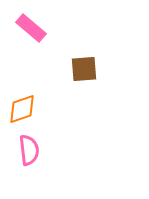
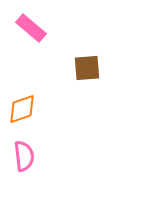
brown square: moved 3 px right, 1 px up
pink semicircle: moved 5 px left, 6 px down
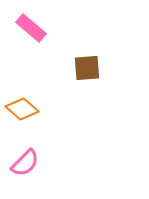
orange diamond: rotated 60 degrees clockwise
pink semicircle: moved 1 px right, 7 px down; rotated 52 degrees clockwise
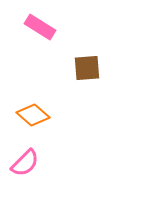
pink rectangle: moved 9 px right, 1 px up; rotated 8 degrees counterclockwise
orange diamond: moved 11 px right, 6 px down
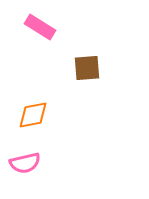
orange diamond: rotated 52 degrees counterclockwise
pink semicircle: rotated 32 degrees clockwise
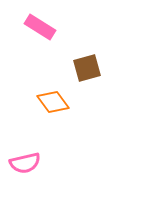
brown square: rotated 12 degrees counterclockwise
orange diamond: moved 20 px right, 13 px up; rotated 64 degrees clockwise
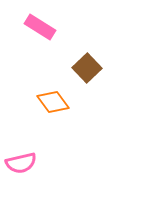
brown square: rotated 28 degrees counterclockwise
pink semicircle: moved 4 px left
